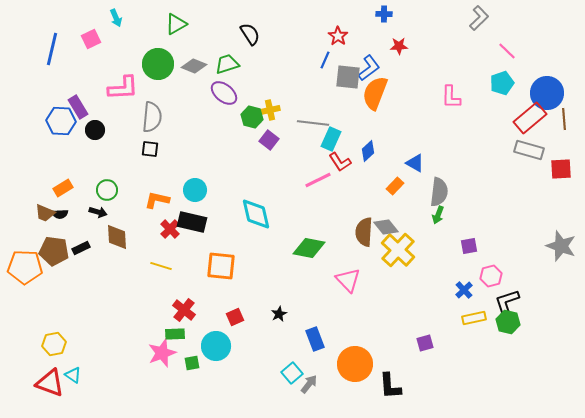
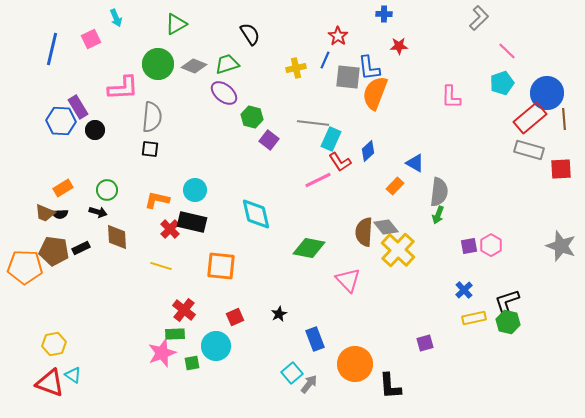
blue L-shape at (369, 68): rotated 120 degrees clockwise
yellow cross at (270, 110): moved 26 px right, 42 px up
pink hexagon at (491, 276): moved 31 px up; rotated 15 degrees counterclockwise
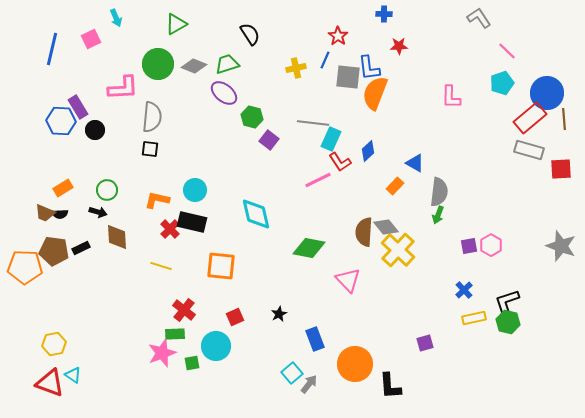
gray L-shape at (479, 18): rotated 80 degrees counterclockwise
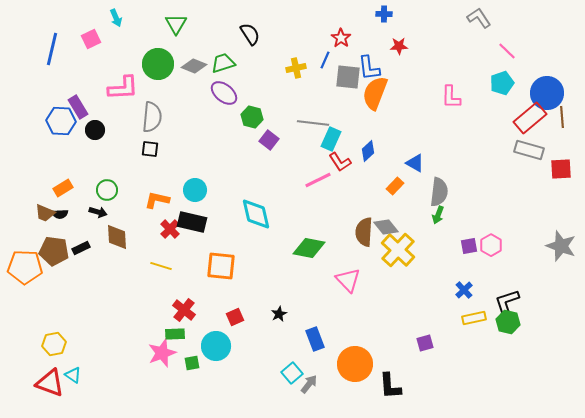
green triangle at (176, 24): rotated 30 degrees counterclockwise
red star at (338, 36): moved 3 px right, 2 px down
green trapezoid at (227, 64): moved 4 px left, 1 px up
brown line at (564, 119): moved 2 px left, 2 px up
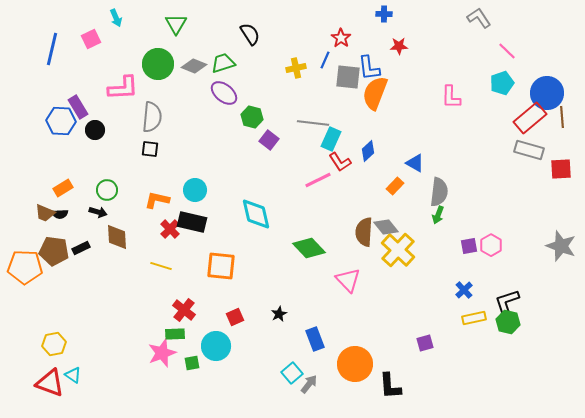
green diamond at (309, 248): rotated 36 degrees clockwise
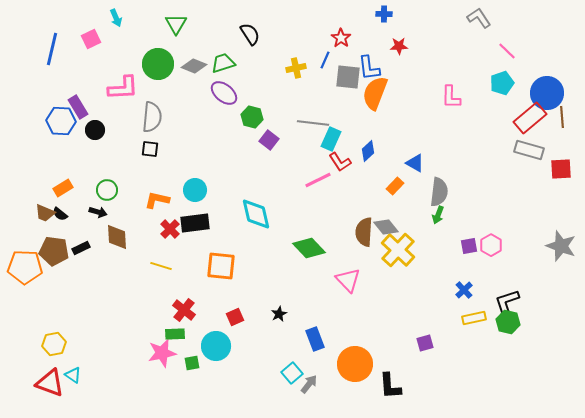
black semicircle at (60, 214): rotated 42 degrees clockwise
black rectangle at (192, 222): moved 3 px right, 1 px down; rotated 20 degrees counterclockwise
pink star at (162, 353): rotated 8 degrees clockwise
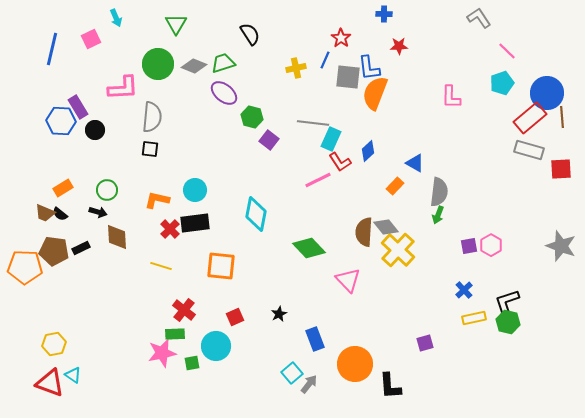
cyan diamond at (256, 214): rotated 24 degrees clockwise
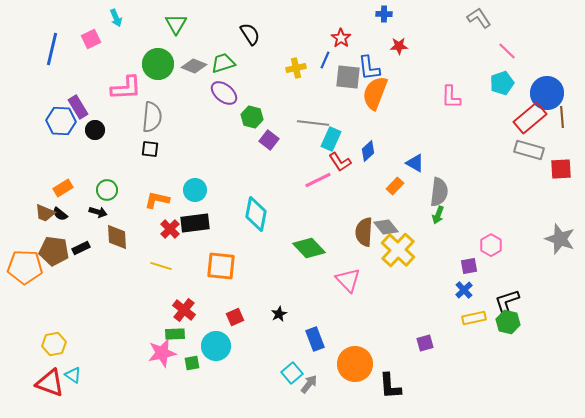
pink L-shape at (123, 88): moved 3 px right
purple square at (469, 246): moved 20 px down
gray star at (561, 246): moved 1 px left, 7 px up
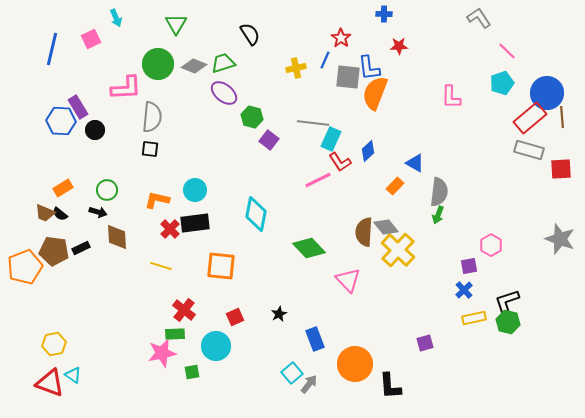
orange pentagon at (25, 267): rotated 24 degrees counterclockwise
green square at (192, 363): moved 9 px down
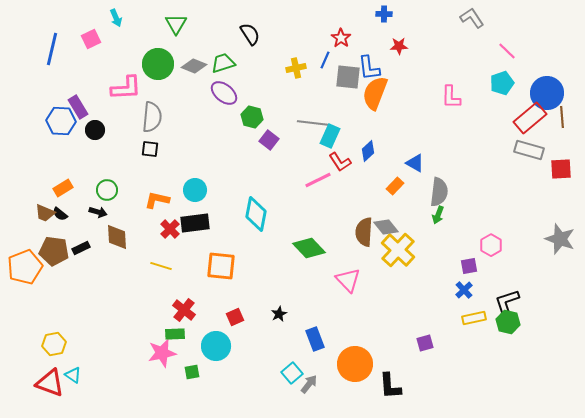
gray L-shape at (479, 18): moved 7 px left
cyan rectangle at (331, 139): moved 1 px left, 3 px up
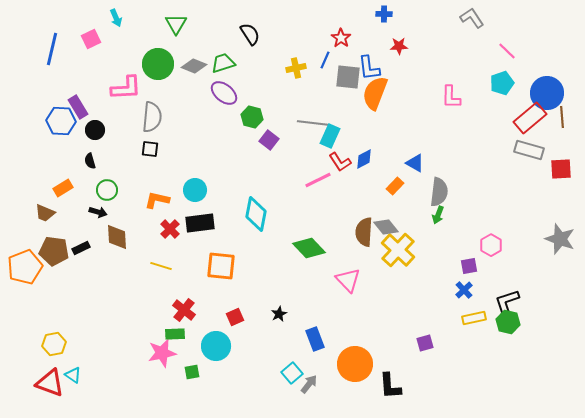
blue diamond at (368, 151): moved 4 px left, 8 px down; rotated 15 degrees clockwise
black semicircle at (60, 214): moved 30 px right, 53 px up; rotated 35 degrees clockwise
black rectangle at (195, 223): moved 5 px right
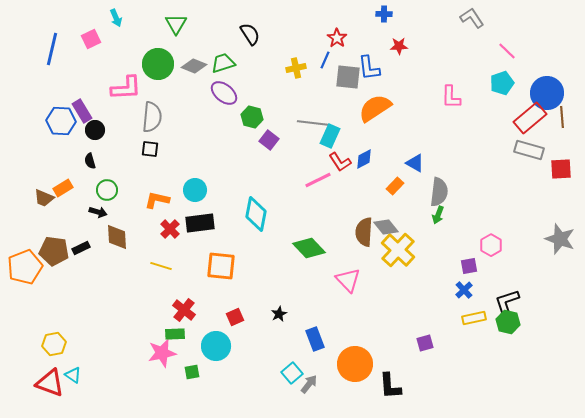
red star at (341, 38): moved 4 px left
orange semicircle at (375, 93): moved 15 px down; rotated 36 degrees clockwise
purple rectangle at (78, 107): moved 4 px right, 4 px down
brown trapezoid at (45, 213): moved 1 px left, 15 px up
